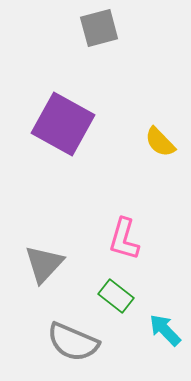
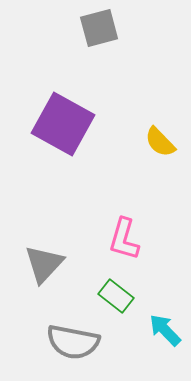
gray semicircle: rotated 12 degrees counterclockwise
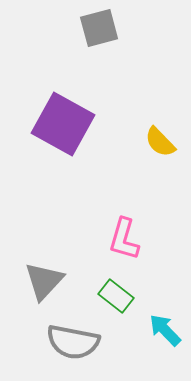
gray triangle: moved 17 px down
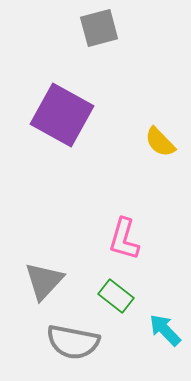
purple square: moved 1 px left, 9 px up
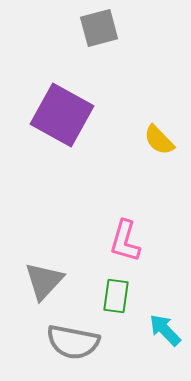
yellow semicircle: moved 1 px left, 2 px up
pink L-shape: moved 1 px right, 2 px down
green rectangle: rotated 60 degrees clockwise
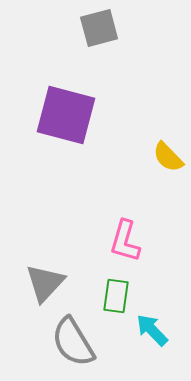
purple square: moved 4 px right; rotated 14 degrees counterclockwise
yellow semicircle: moved 9 px right, 17 px down
gray triangle: moved 1 px right, 2 px down
cyan arrow: moved 13 px left
gray semicircle: rotated 48 degrees clockwise
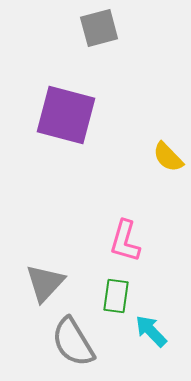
cyan arrow: moved 1 px left, 1 px down
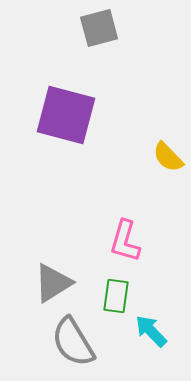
gray triangle: moved 8 px right; rotated 15 degrees clockwise
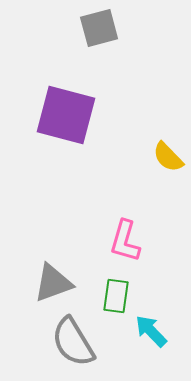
gray triangle: rotated 12 degrees clockwise
